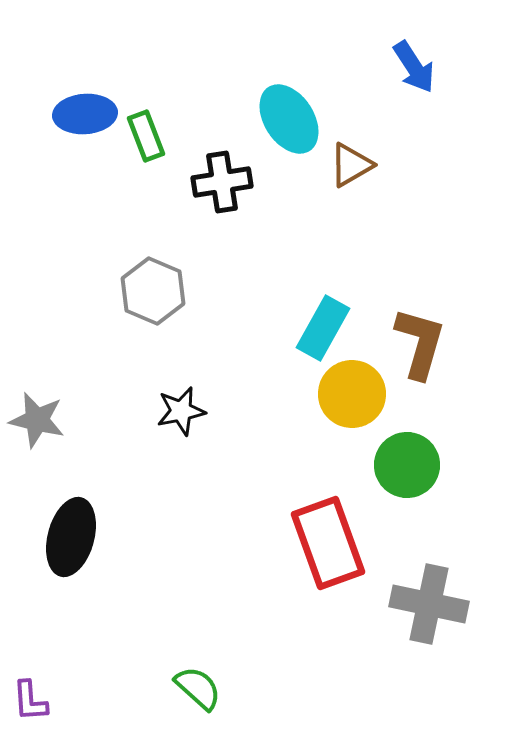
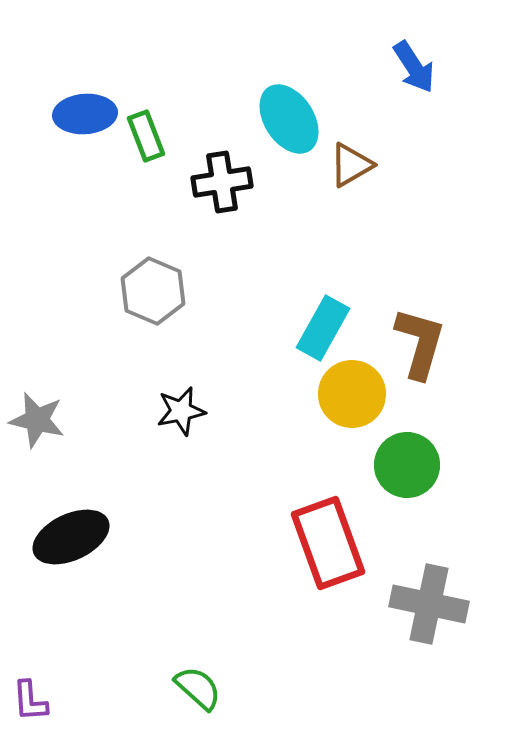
black ellipse: rotated 50 degrees clockwise
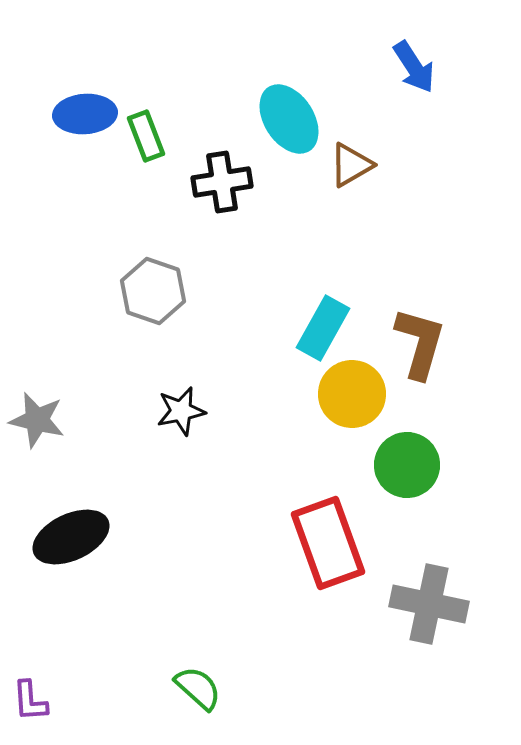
gray hexagon: rotated 4 degrees counterclockwise
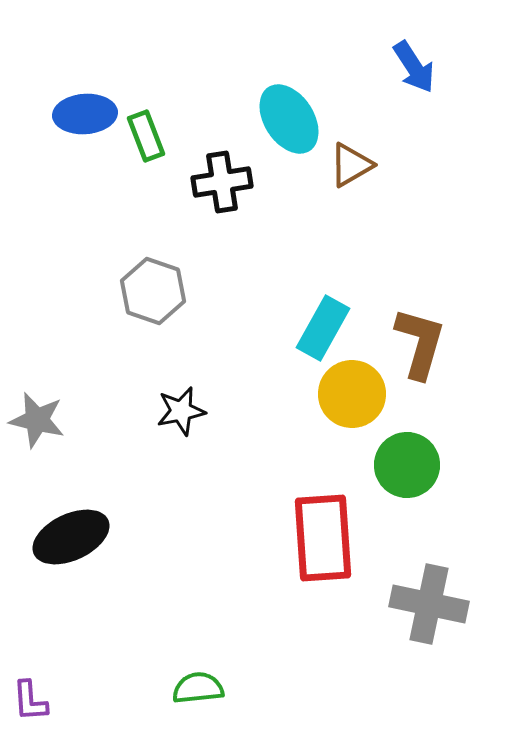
red rectangle: moved 5 px left, 5 px up; rotated 16 degrees clockwise
green semicircle: rotated 48 degrees counterclockwise
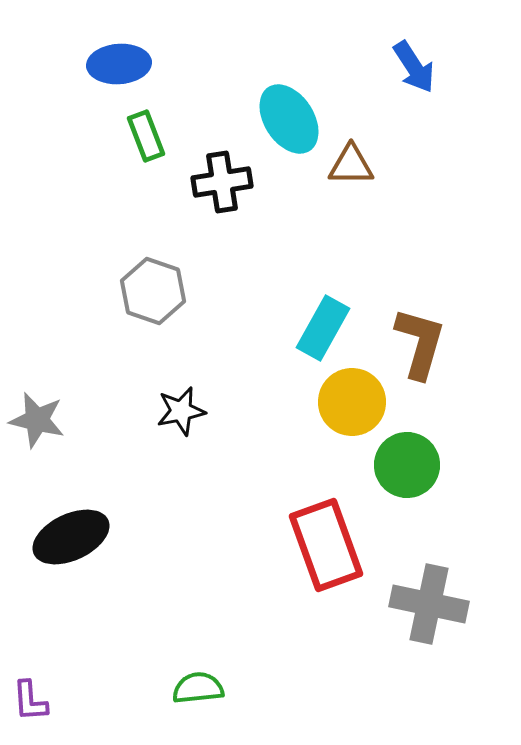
blue ellipse: moved 34 px right, 50 px up
brown triangle: rotated 30 degrees clockwise
yellow circle: moved 8 px down
red rectangle: moved 3 px right, 7 px down; rotated 16 degrees counterclockwise
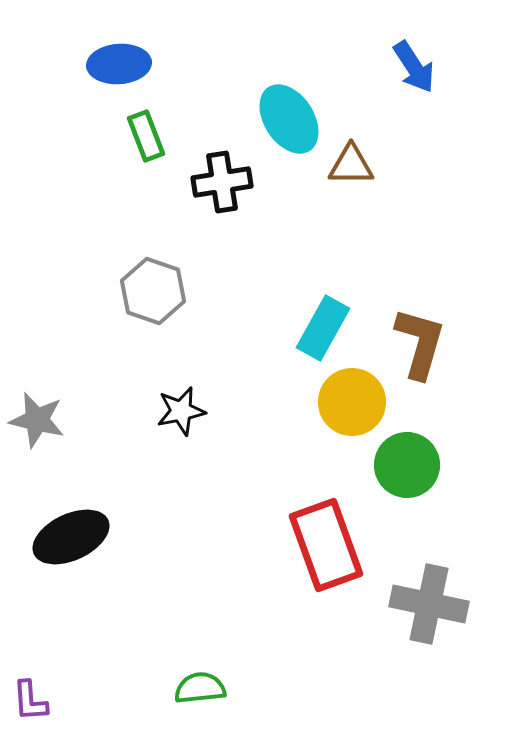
green semicircle: moved 2 px right
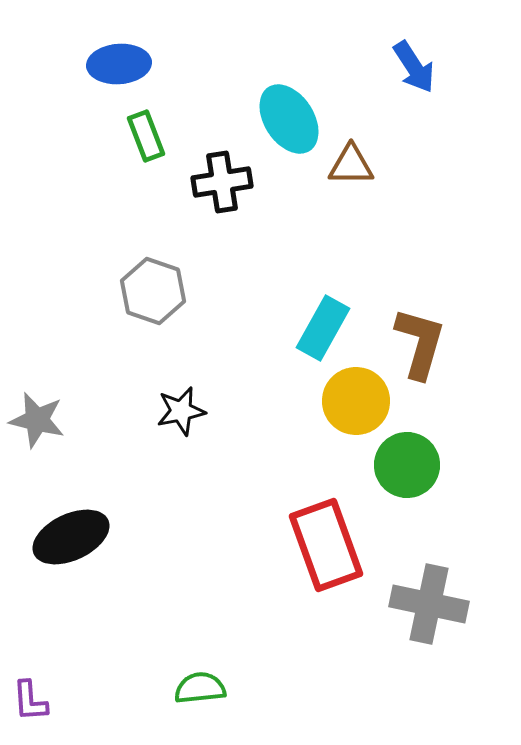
yellow circle: moved 4 px right, 1 px up
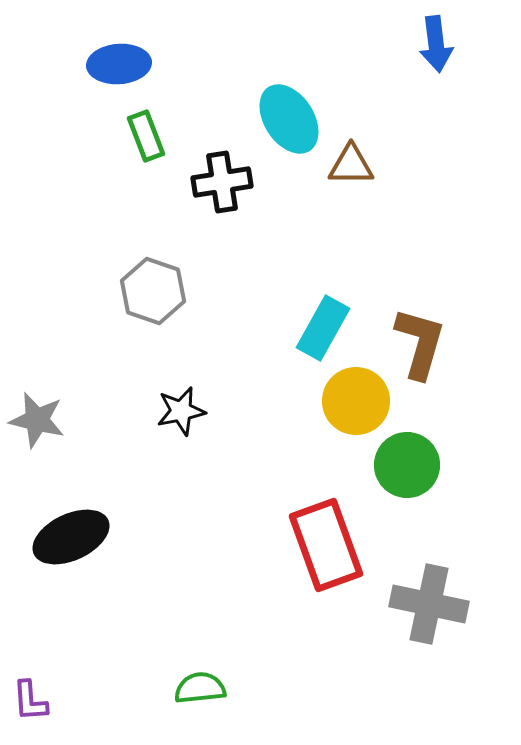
blue arrow: moved 22 px right, 23 px up; rotated 26 degrees clockwise
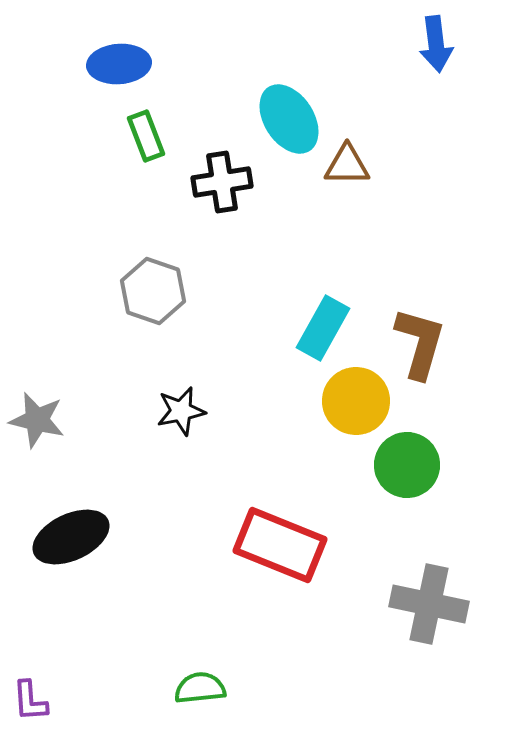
brown triangle: moved 4 px left
red rectangle: moved 46 px left; rotated 48 degrees counterclockwise
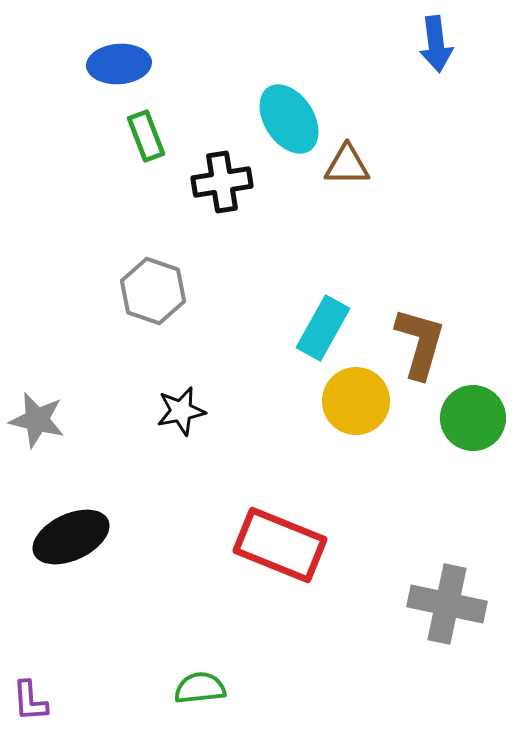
green circle: moved 66 px right, 47 px up
gray cross: moved 18 px right
